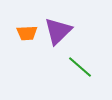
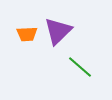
orange trapezoid: moved 1 px down
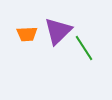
green line: moved 4 px right, 19 px up; rotated 16 degrees clockwise
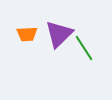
purple triangle: moved 1 px right, 3 px down
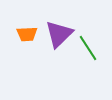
green line: moved 4 px right
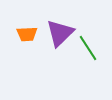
purple triangle: moved 1 px right, 1 px up
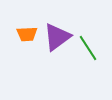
purple triangle: moved 3 px left, 4 px down; rotated 8 degrees clockwise
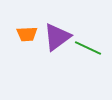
green line: rotated 32 degrees counterclockwise
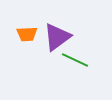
green line: moved 13 px left, 12 px down
